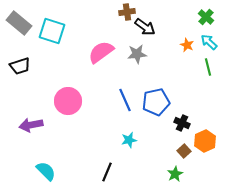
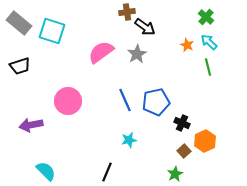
gray star: rotated 24 degrees counterclockwise
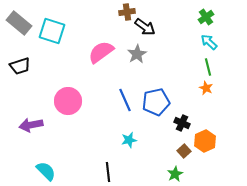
green cross: rotated 14 degrees clockwise
orange star: moved 19 px right, 43 px down
black line: moved 1 px right; rotated 30 degrees counterclockwise
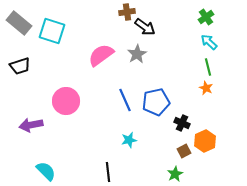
pink semicircle: moved 3 px down
pink circle: moved 2 px left
brown square: rotated 16 degrees clockwise
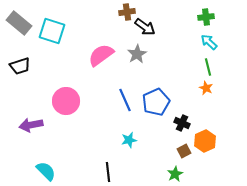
green cross: rotated 28 degrees clockwise
blue pentagon: rotated 12 degrees counterclockwise
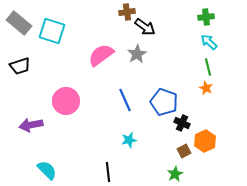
blue pentagon: moved 8 px right; rotated 28 degrees counterclockwise
cyan semicircle: moved 1 px right, 1 px up
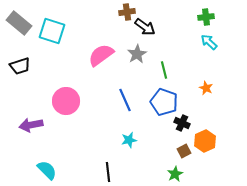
green line: moved 44 px left, 3 px down
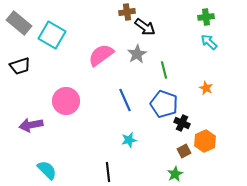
cyan square: moved 4 px down; rotated 12 degrees clockwise
blue pentagon: moved 2 px down
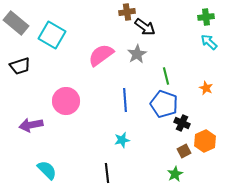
gray rectangle: moved 3 px left
green line: moved 2 px right, 6 px down
blue line: rotated 20 degrees clockwise
cyan star: moved 7 px left
black line: moved 1 px left, 1 px down
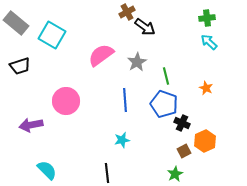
brown cross: rotated 21 degrees counterclockwise
green cross: moved 1 px right, 1 px down
gray star: moved 8 px down
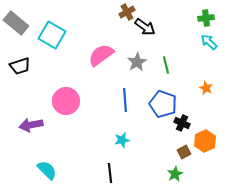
green cross: moved 1 px left
green line: moved 11 px up
blue pentagon: moved 1 px left
brown square: moved 1 px down
black line: moved 3 px right
